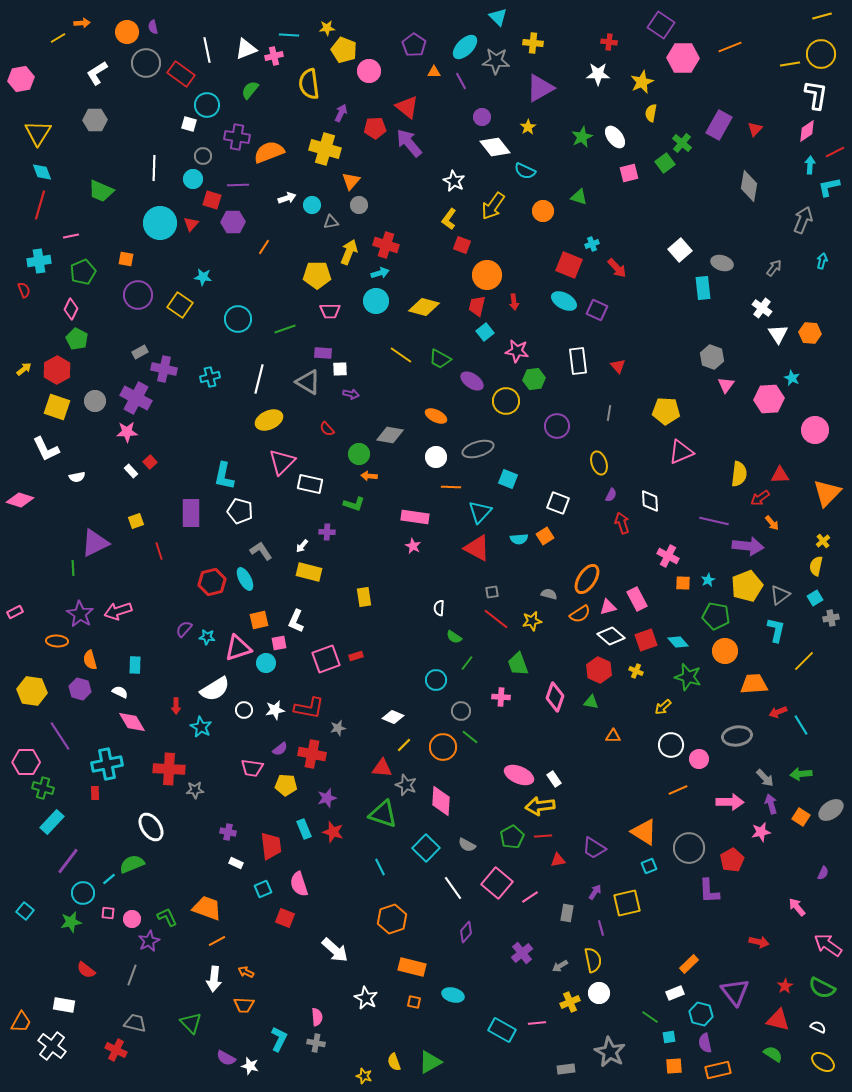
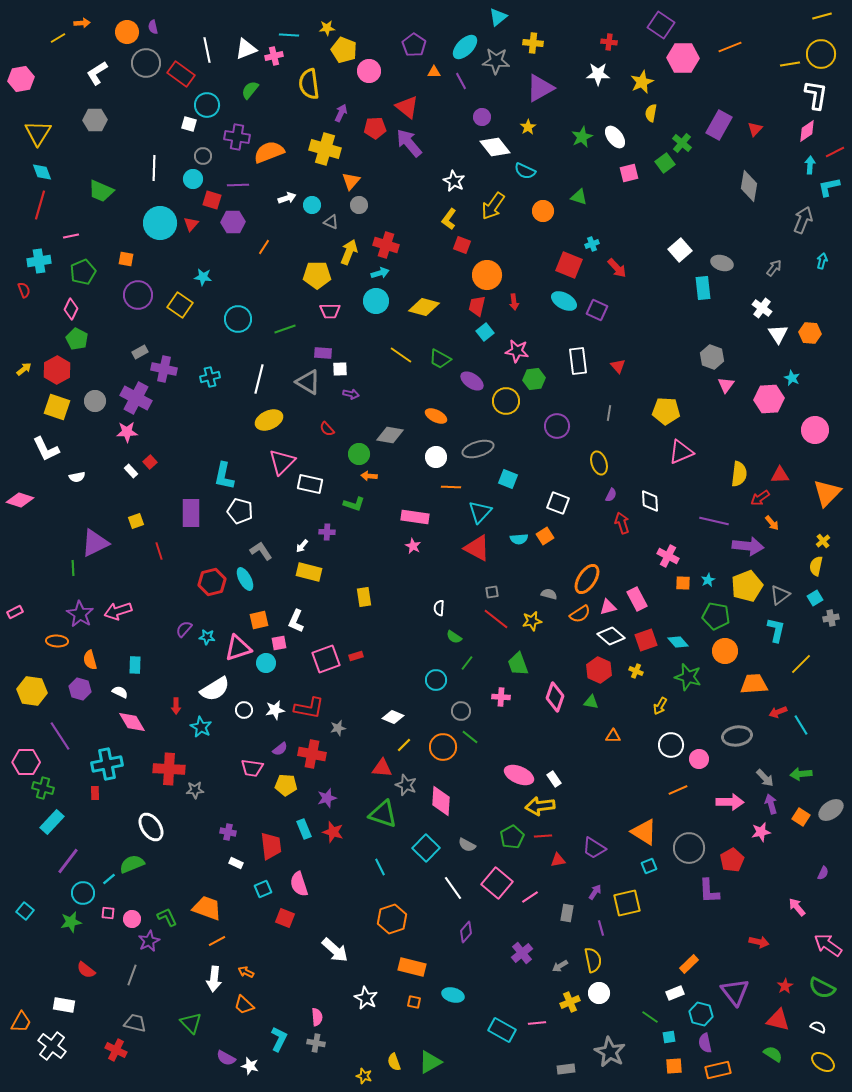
cyan triangle at (498, 17): rotated 36 degrees clockwise
gray triangle at (331, 222): rotated 35 degrees clockwise
yellow line at (804, 661): moved 3 px left, 3 px down
yellow arrow at (663, 707): moved 3 px left, 1 px up; rotated 18 degrees counterclockwise
orange trapezoid at (244, 1005): rotated 40 degrees clockwise
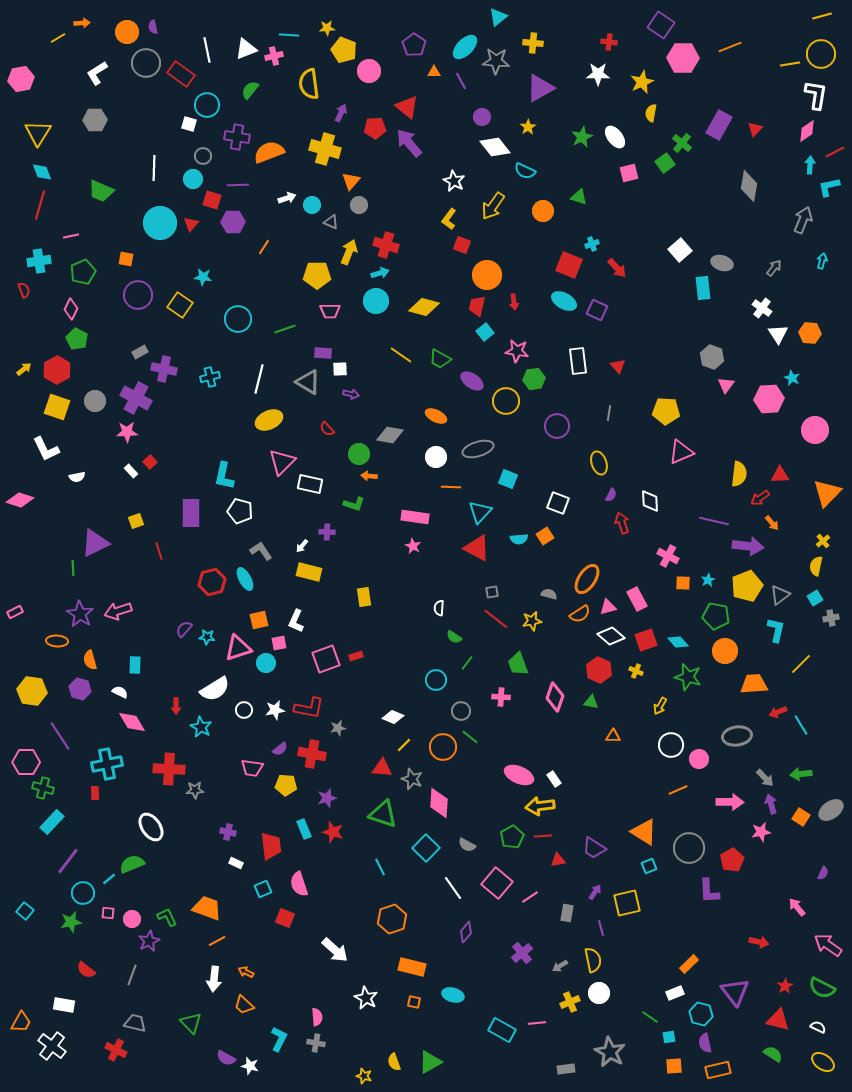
gray star at (406, 785): moved 6 px right, 6 px up
pink diamond at (441, 801): moved 2 px left, 2 px down
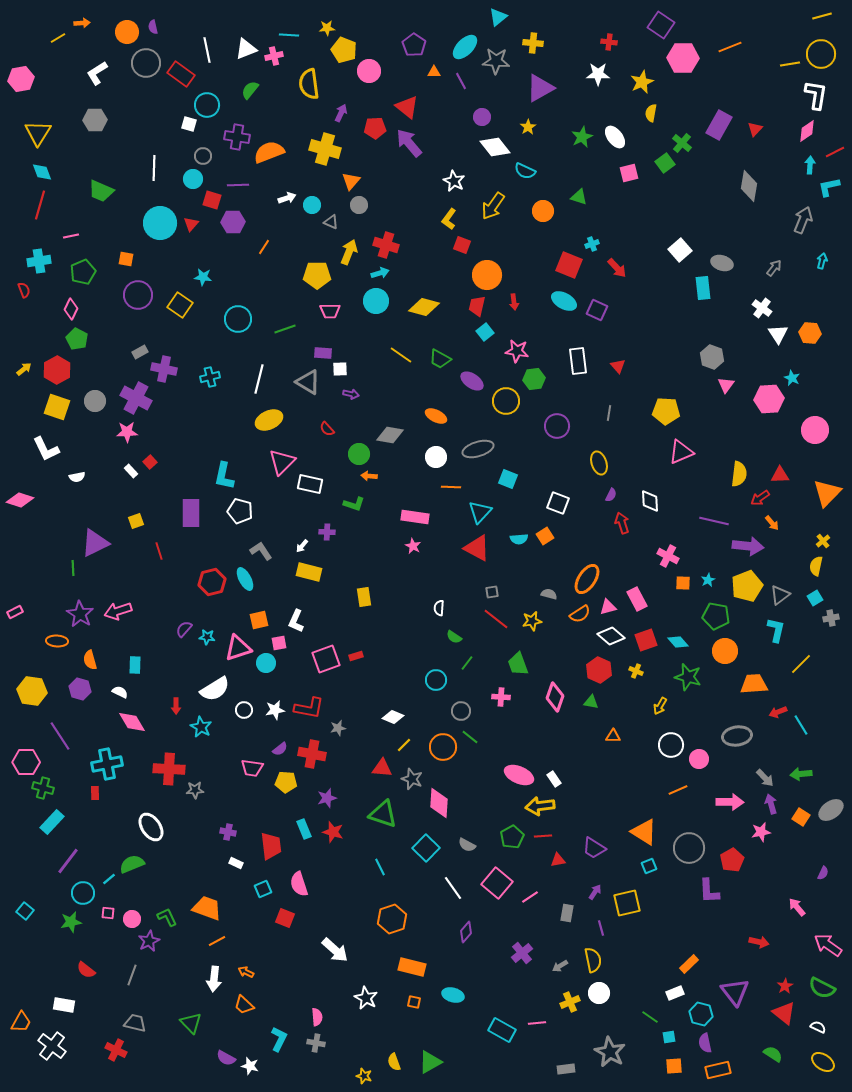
yellow pentagon at (286, 785): moved 3 px up
red triangle at (778, 1020): moved 6 px right, 7 px up; rotated 25 degrees clockwise
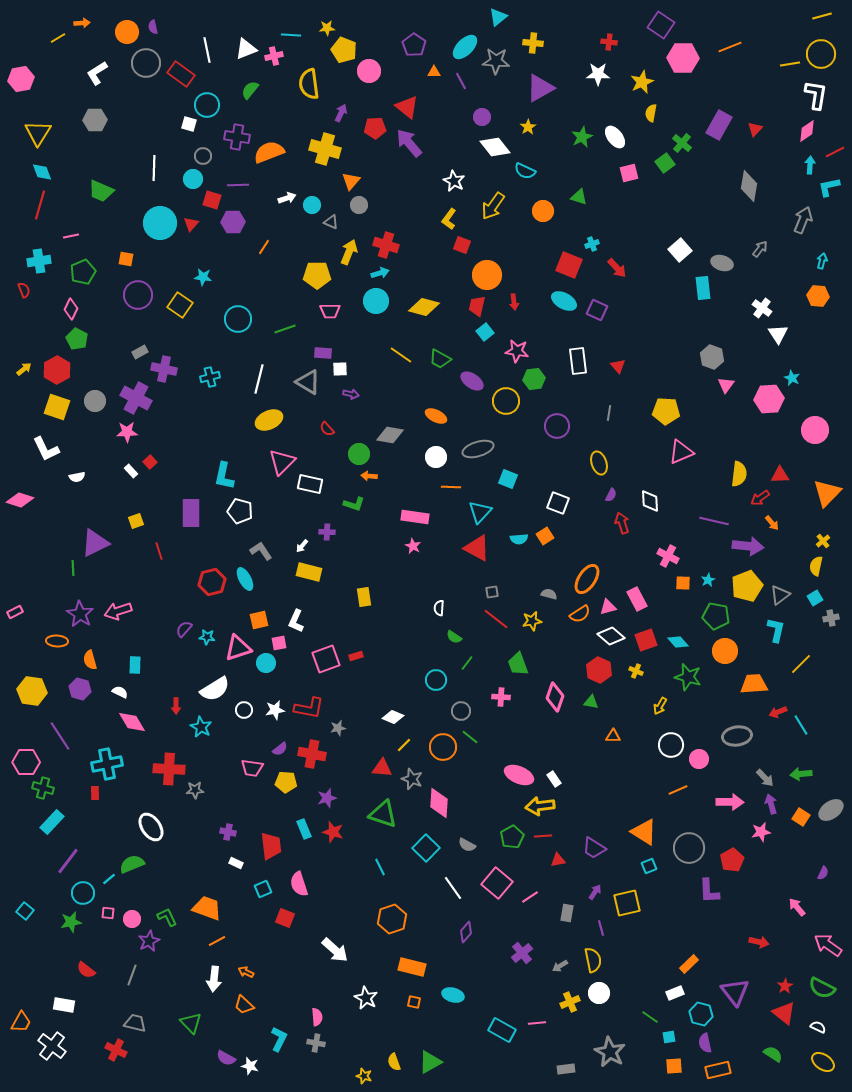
cyan line at (289, 35): moved 2 px right
gray arrow at (774, 268): moved 14 px left, 19 px up
orange hexagon at (810, 333): moved 8 px right, 37 px up
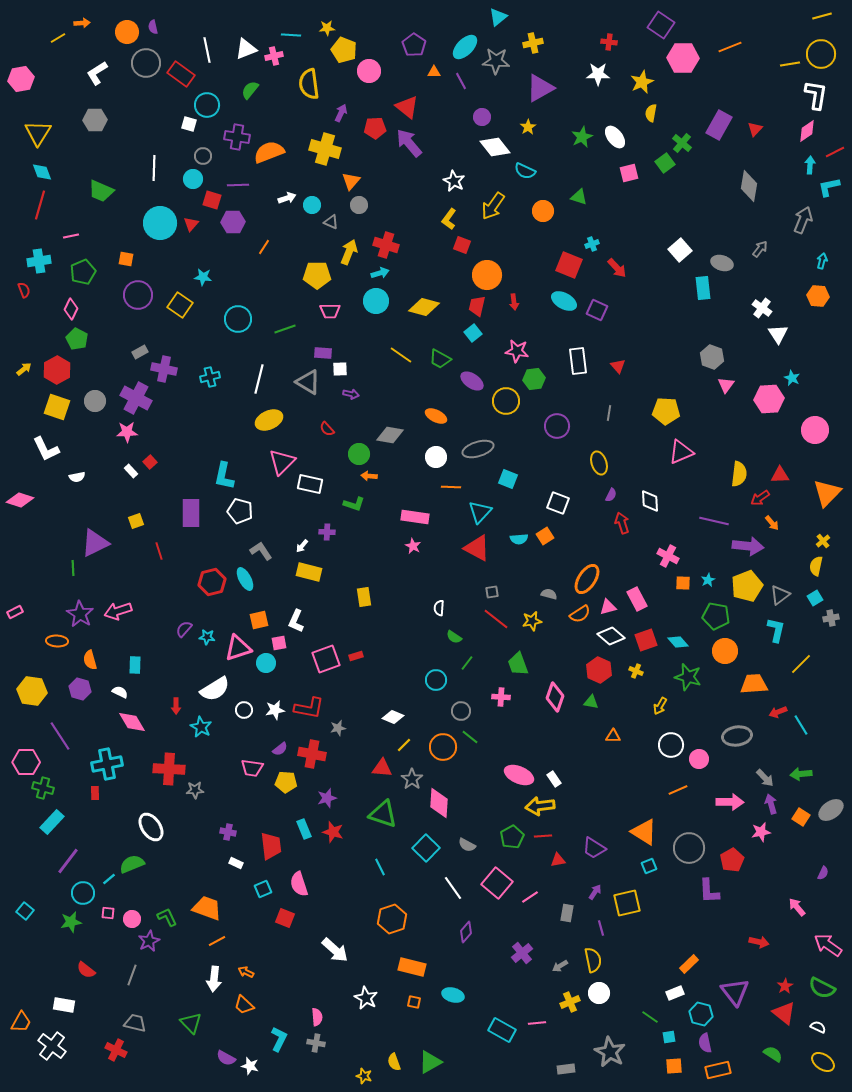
yellow cross at (533, 43): rotated 18 degrees counterclockwise
cyan square at (485, 332): moved 12 px left, 1 px down
gray star at (412, 779): rotated 15 degrees clockwise
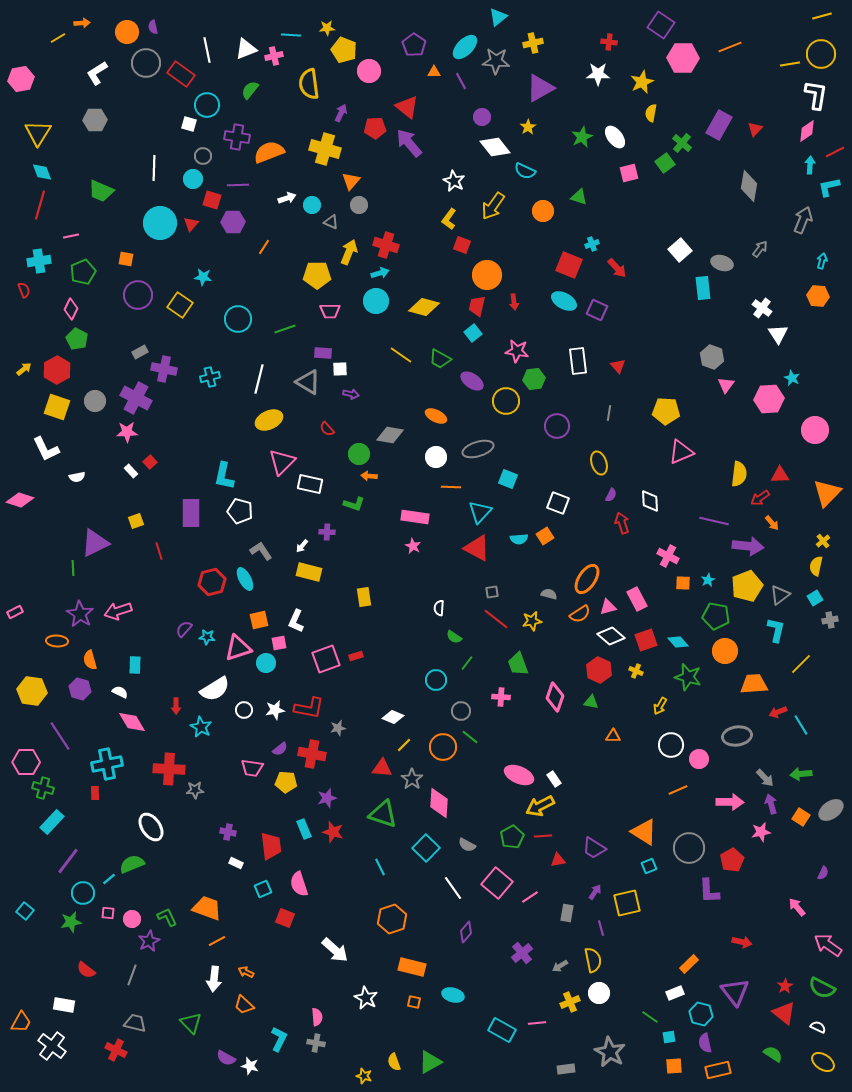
gray cross at (831, 618): moved 1 px left, 2 px down
yellow arrow at (540, 806): rotated 20 degrees counterclockwise
red arrow at (759, 942): moved 17 px left
